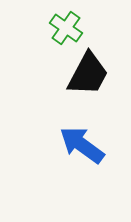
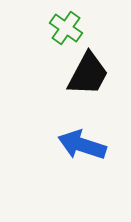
blue arrow: rotated 18 degrees counterclockwise
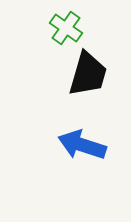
black trapezoid: rotated 12 degrees counterclockwise
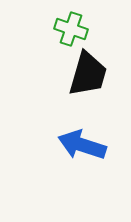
green cross: moved 5 px right, 1 px down; rotated 16 degrees counterclockwise
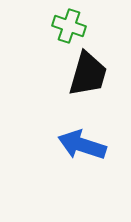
green cross: moved 2 px left, 3 px up
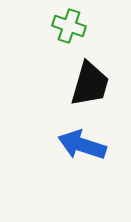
black trapezoid: moved 2 px right, 10 px down
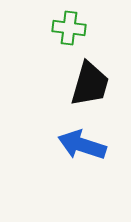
green cross: moved 2 px down; rotated 12 degrees counterclockwise
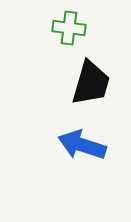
black trapezoid: moved 1 px right, 1 px up
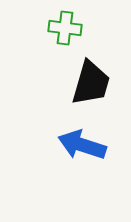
green cross: moved 4 px left
